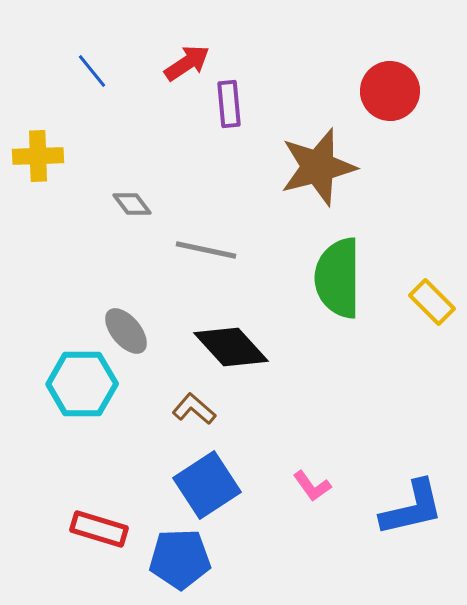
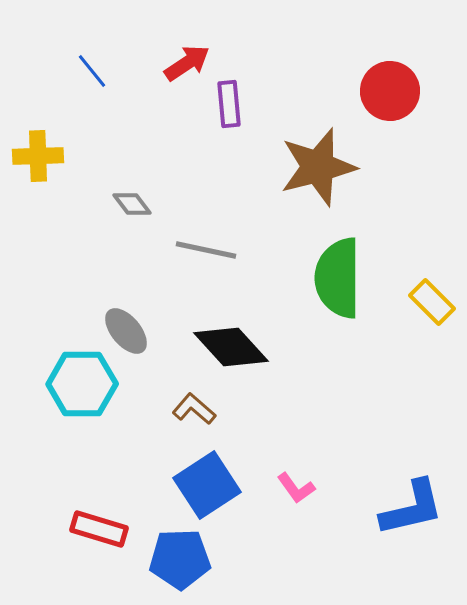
pink L-shape: moved 16 px left, 2 px down
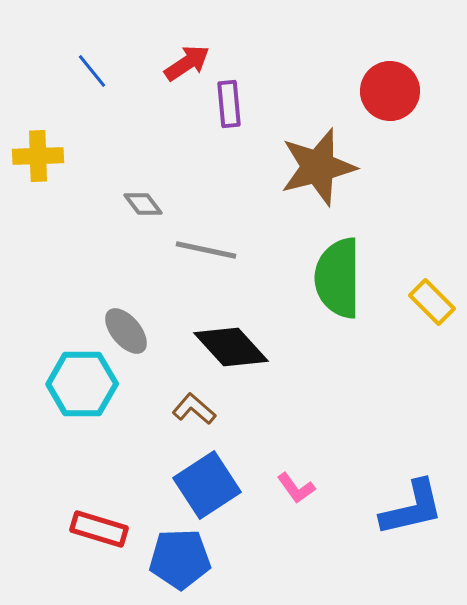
gray diamond: moved 11 px right
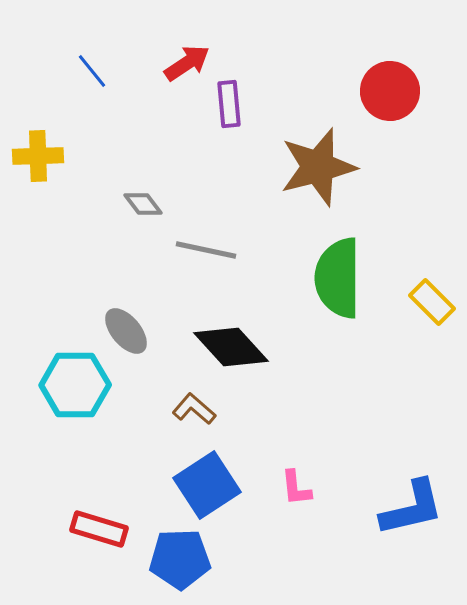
cyan hexagon: moved 7 px left, 1 px down
pink L-shape: rotated 30 degrees clockwise
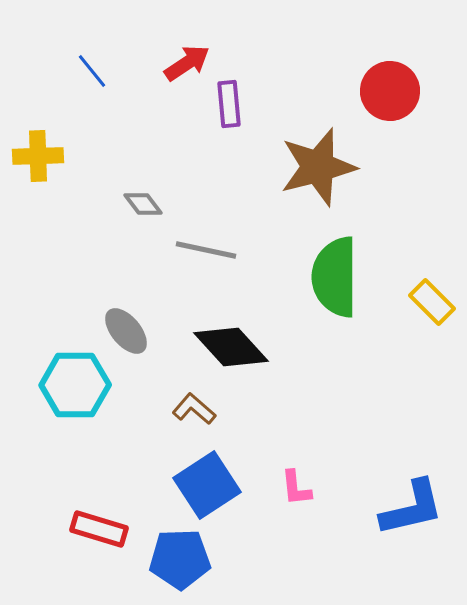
green semicircle: moved 3 px left, 1 px up
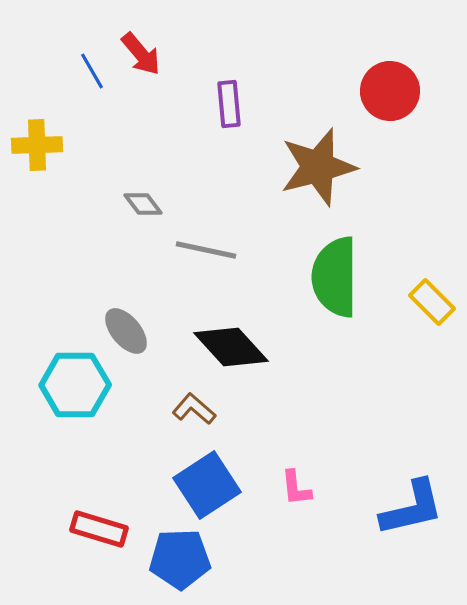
red arrow: moved 46 px left, 9 px up; rotated 84 degrees clockwise
blue line: rotated 9 degrees clockwise
yellow cross: moved 1 px left, 11 px up
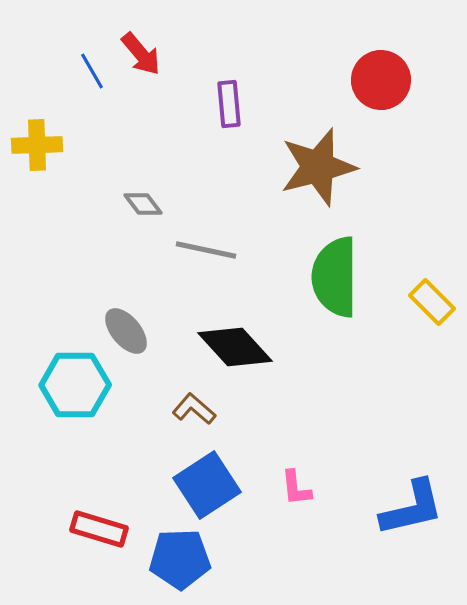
red circle: moved 9 px left, 11 px up
black diamond: moved 4 px right
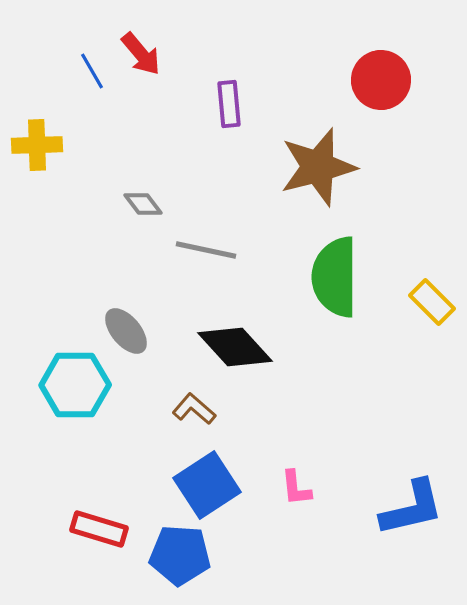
blue pentagon: moved 4 px up; rotated 6 degrees clockwise
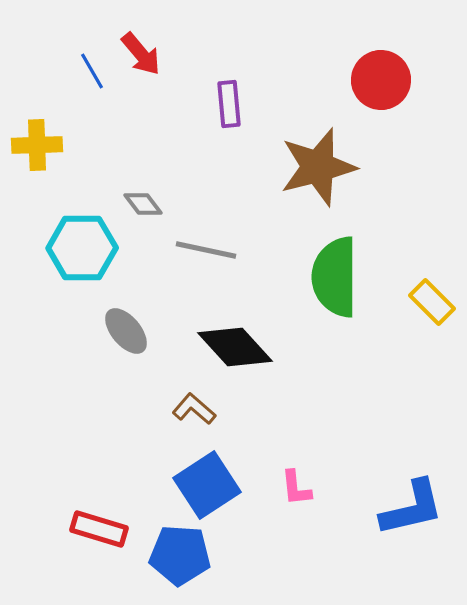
cyan hexagon: moved 7 px right, 137 px up
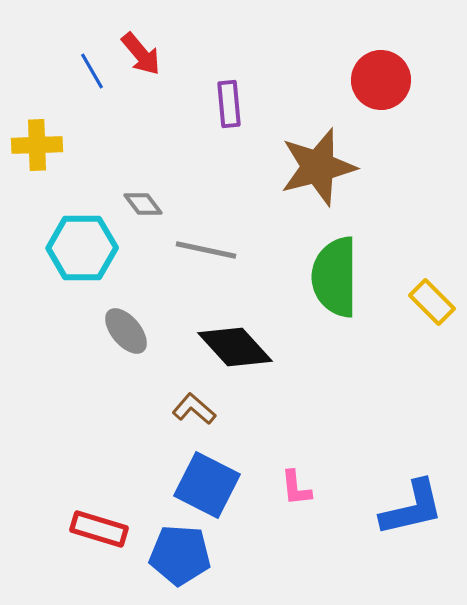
blue square: rotated 30 degrees counterclockwise
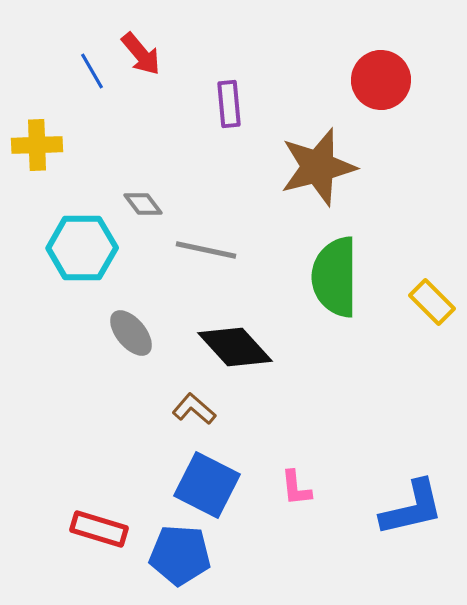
gray ellipse: moved 5 px right, 2 px down
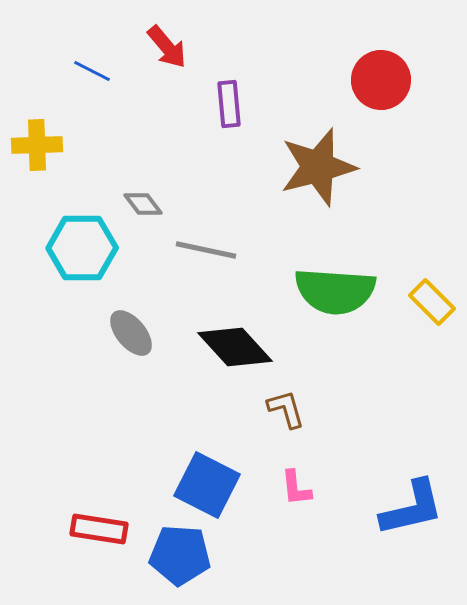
red arrow: moved 26 px right, 7 px up
blue line: rotated 33 degrees counterclockwise
green semicircle: moved 14 px down; rotated 86 degrees counterclockwise
brown L-shape: moved 92 px right; rotated 33 degrees clockwise
red rectangle: rotated 8 degrees counterclockwise
